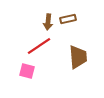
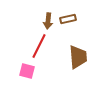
brown arrow: moved 1 px up
red line: rotated 30 degrees counterclockwise
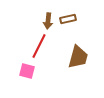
brown trapezoid: rotated 20 degrees clockwise
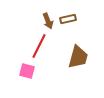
brown arrow: rotated 28 degrees counterclockwise
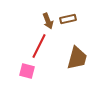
brown trapezoid: moved 1 px left, 1 px down
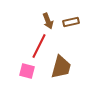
brown rectangle: moved 3 px right, 3 px down
brown trapezoid: moved 16 px left, 9 px down
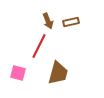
brown trapezoid: moved 3 px left, 6 px down
pink square: moved 9 px left, 2 px down
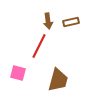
brown arrow: rotated 14 degrees clockwise
brown trapezoid: moved 7 px down
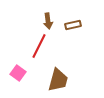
brown rectangle: moved 2 px right, 3 px down
pink square: rotated 21 degrees clockwise
